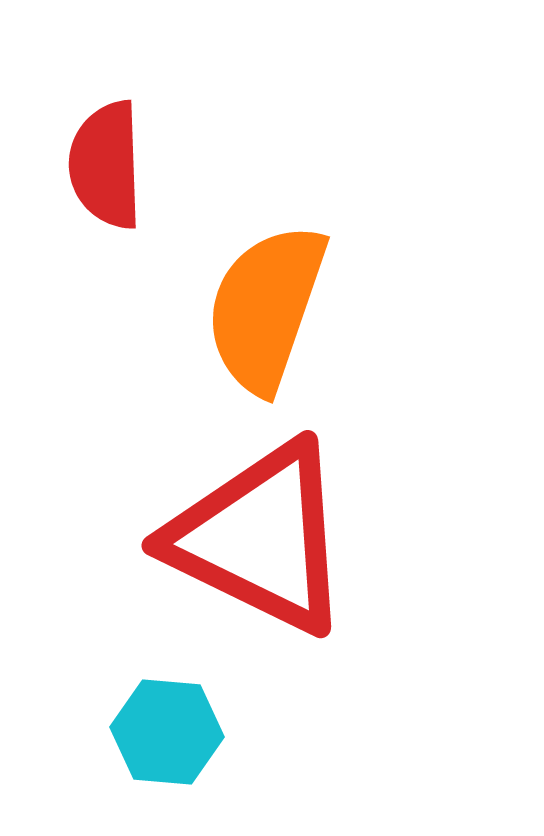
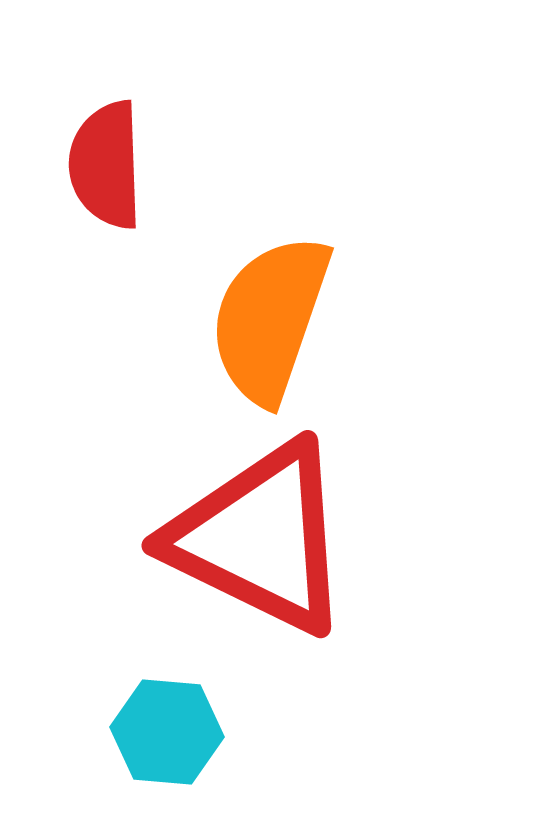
orange semicircle: moved 4 px right, 11 px down
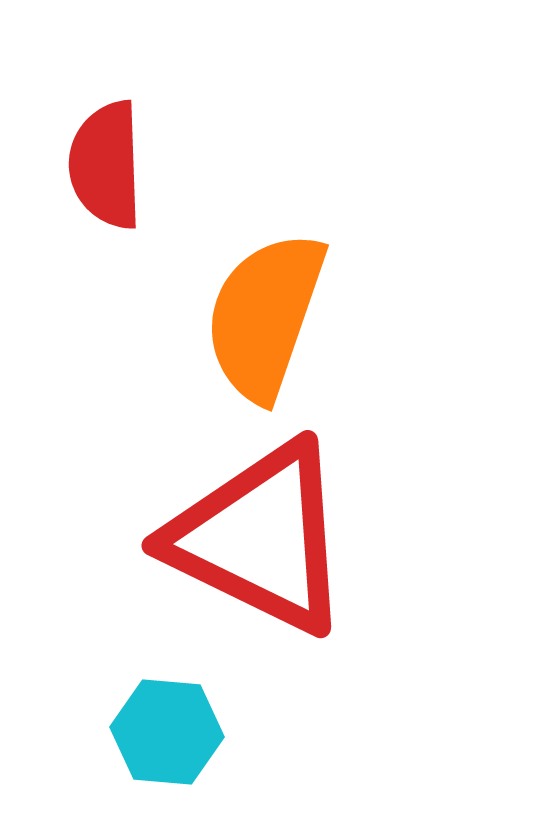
orange semicircle: moved 5 px left, 3 px up
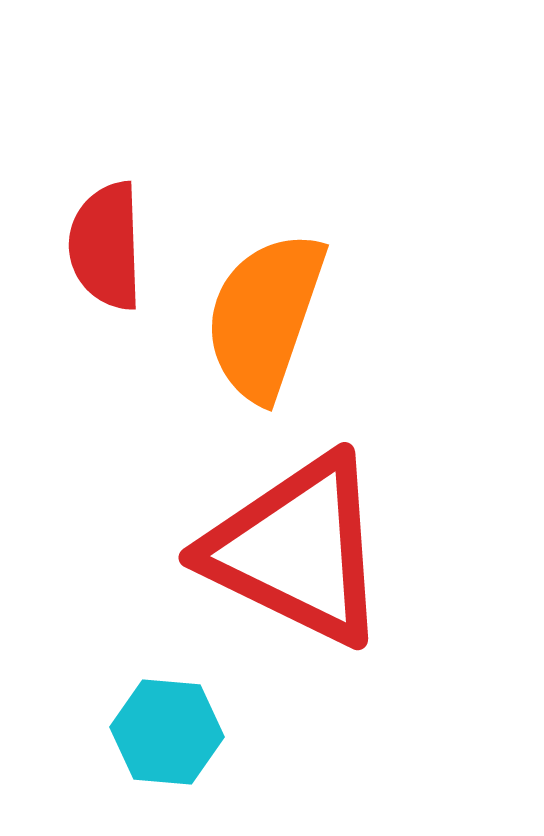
red semicircle: moved 81 px down
red triangle: moved 37 px right, 12 px down
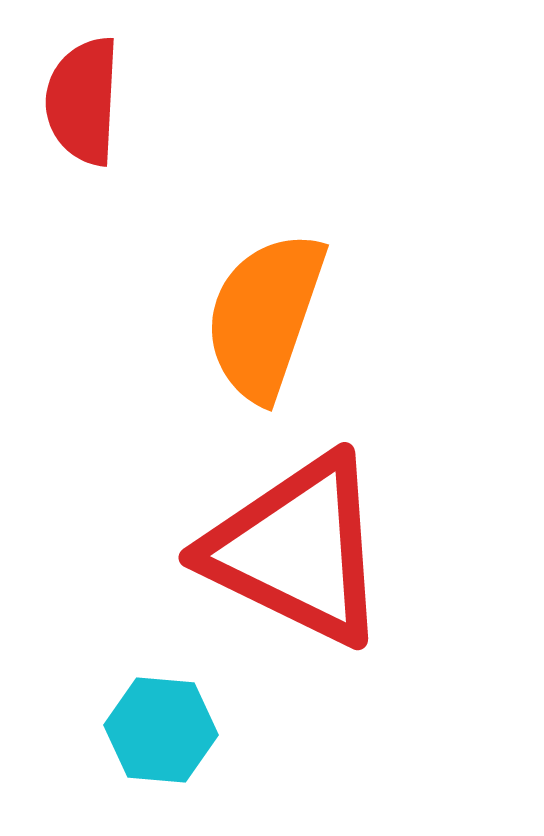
red semicircle: moved 23 px left, 145 px up; rotated 5 degrees clockwise
cyan hexagon: moved 6 px left, 2 px up
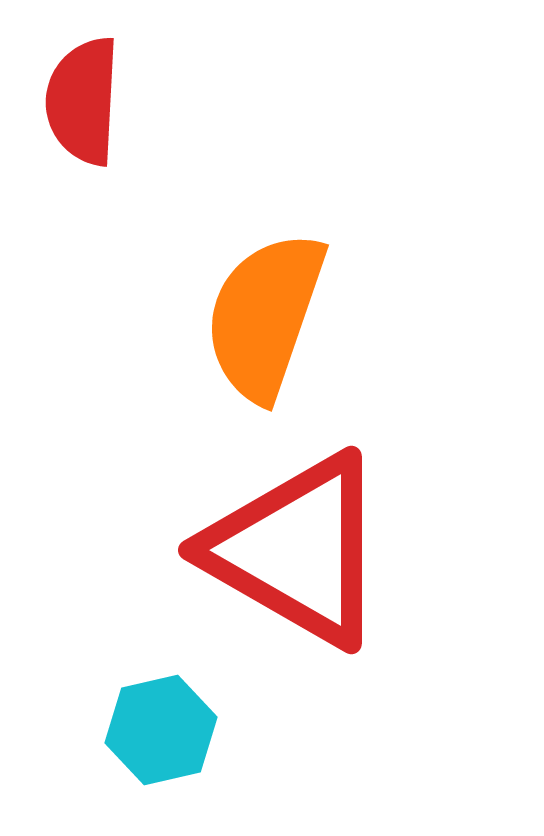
red triangle: rotated 4 degrees clockwise
cyan hexagon: rotated 18 degrees counterclockwise
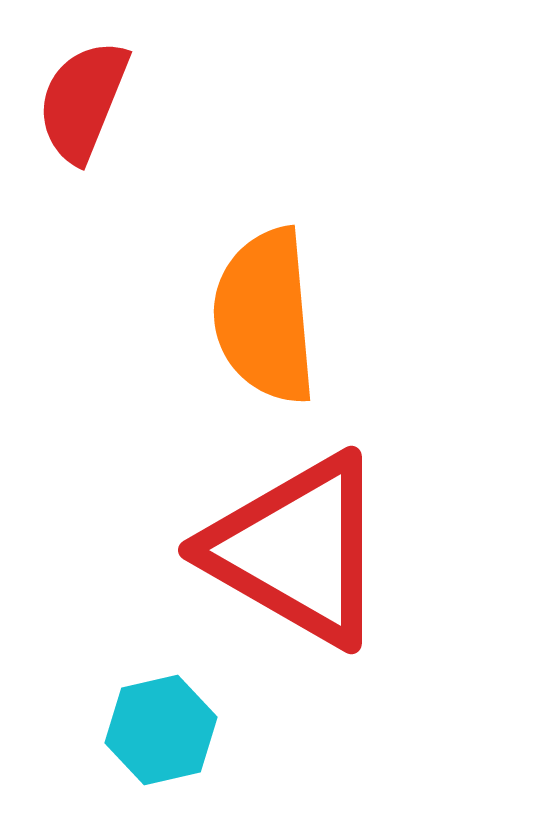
red semicircle: rotated 19 degrees clockwise
orange semicircle: rotated 24 degrees counterclockwise
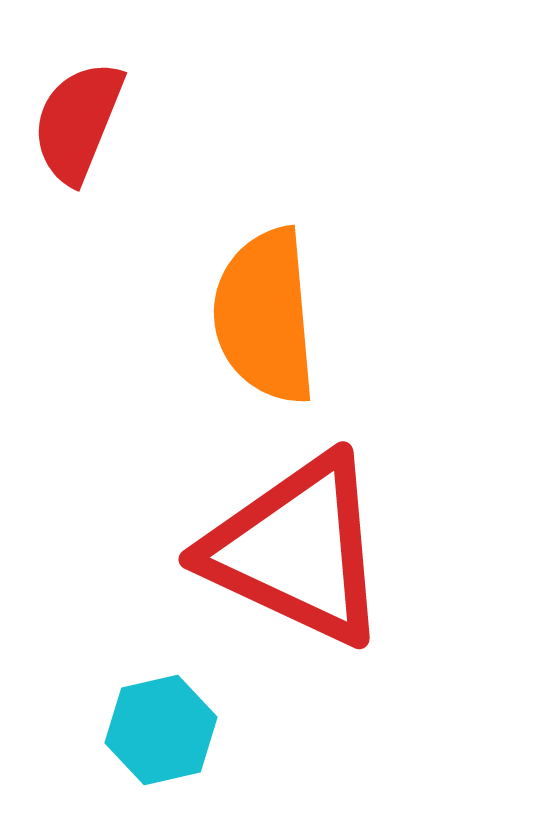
red semicircle: moved 5 px left, 21 px down
red triangle: rotated 5 degrees counterclockwise
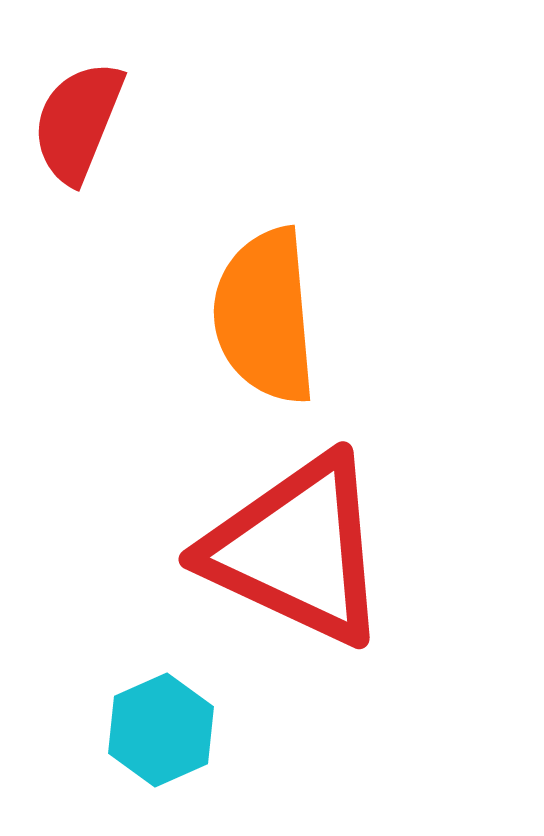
cyan hexagon: rotated 11 degrees counterclockwise
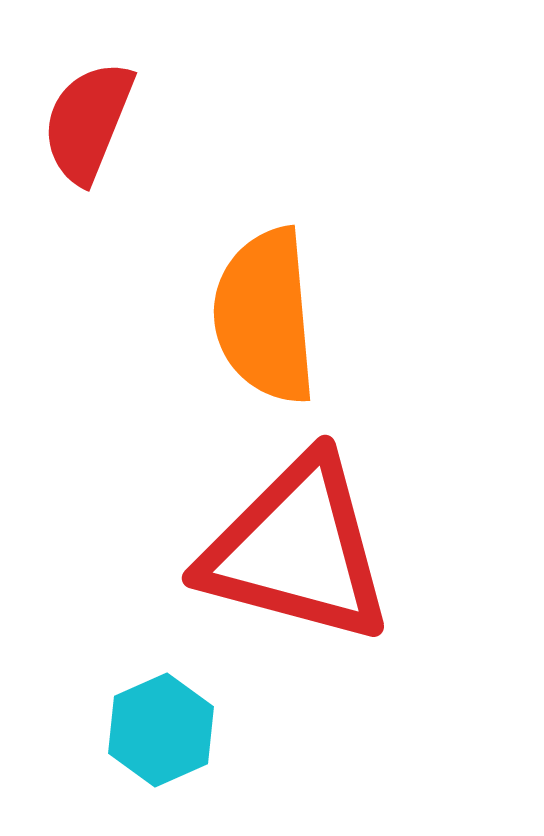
red semicircle: moved 10 px right
red triangle: rotated 10 degrees counterclockwise
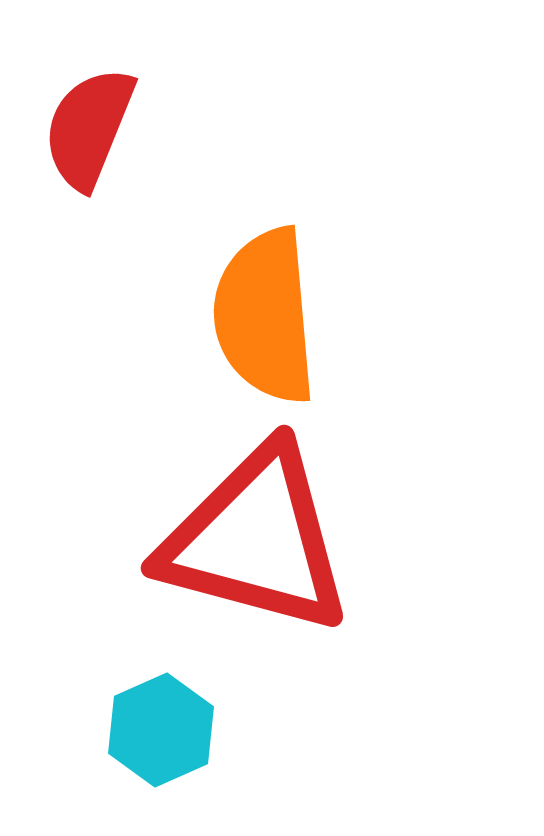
red semicircle: moved 1 px right, 6 px down
red triangle: moved 41 px left, 10 px up
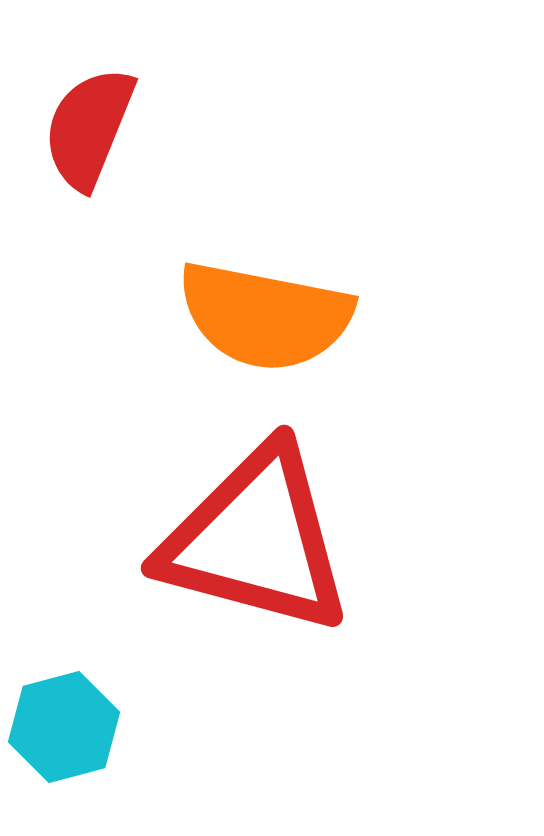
orange semicircle: rotated 74 degrees counterclockwise
cyan hexagon: moved 97 px left, 3 px up; rotated 9 degrees clockwise
